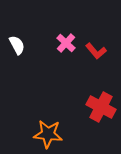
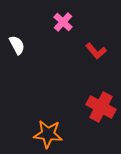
pink cross: moved 3 px left, 21 px up
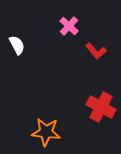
pink cross: moved 6 px right, 4 px down
orange star: moved 2 px left, 2 px up
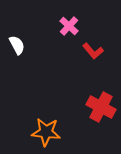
red L-shape: moved 3 px left
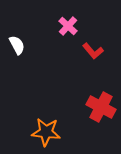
pink cross: moved 1 px left
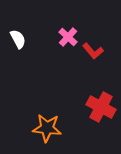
pink cross: moved 11 px down
white semicircle: moved 1 px right, 6 px up
orange star: moved 1 px right, 4 px up
